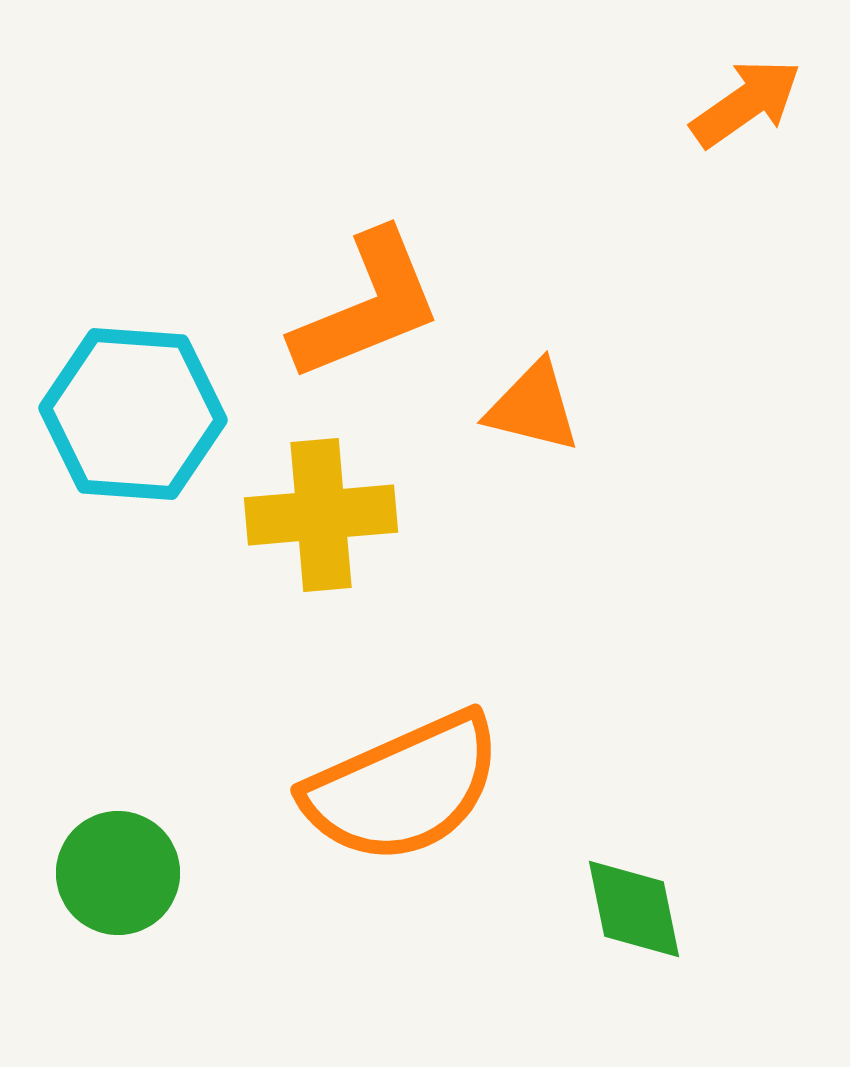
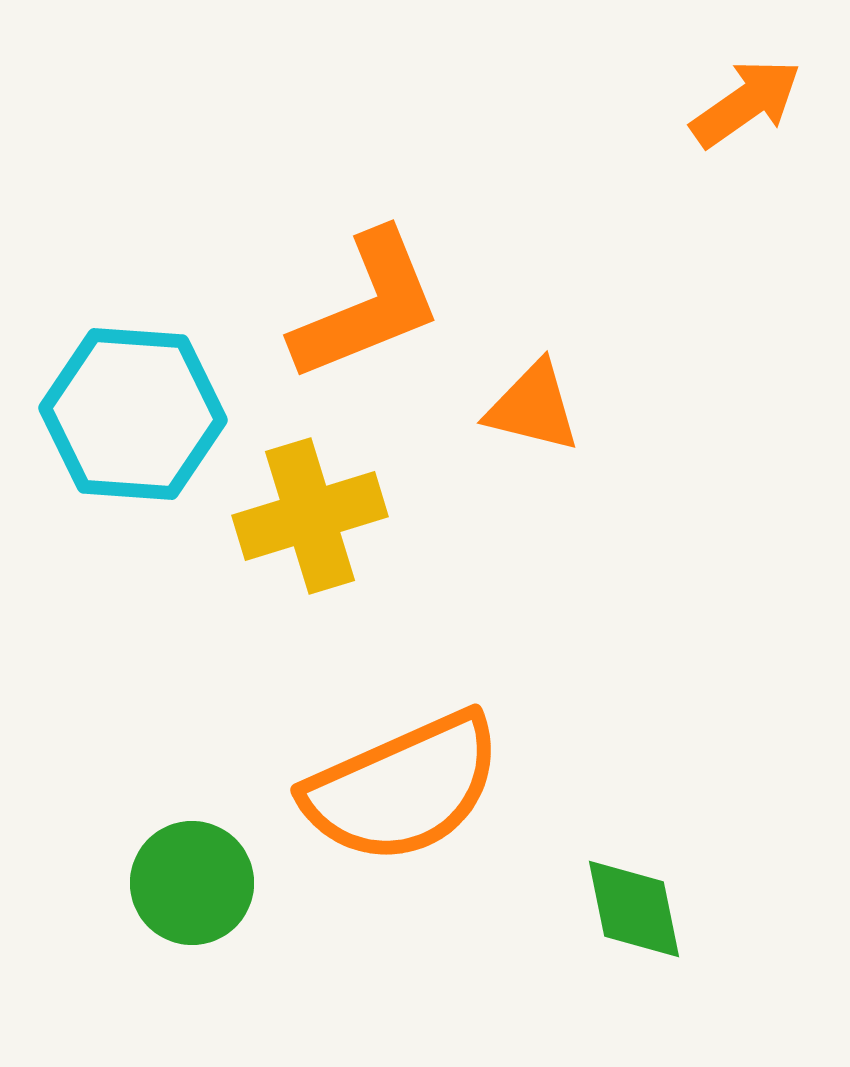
yellow cross: moved 11 px left, 1 px down; rotated 12 degrees counterclockwise
green circle: moved 74 px right, 10 px down
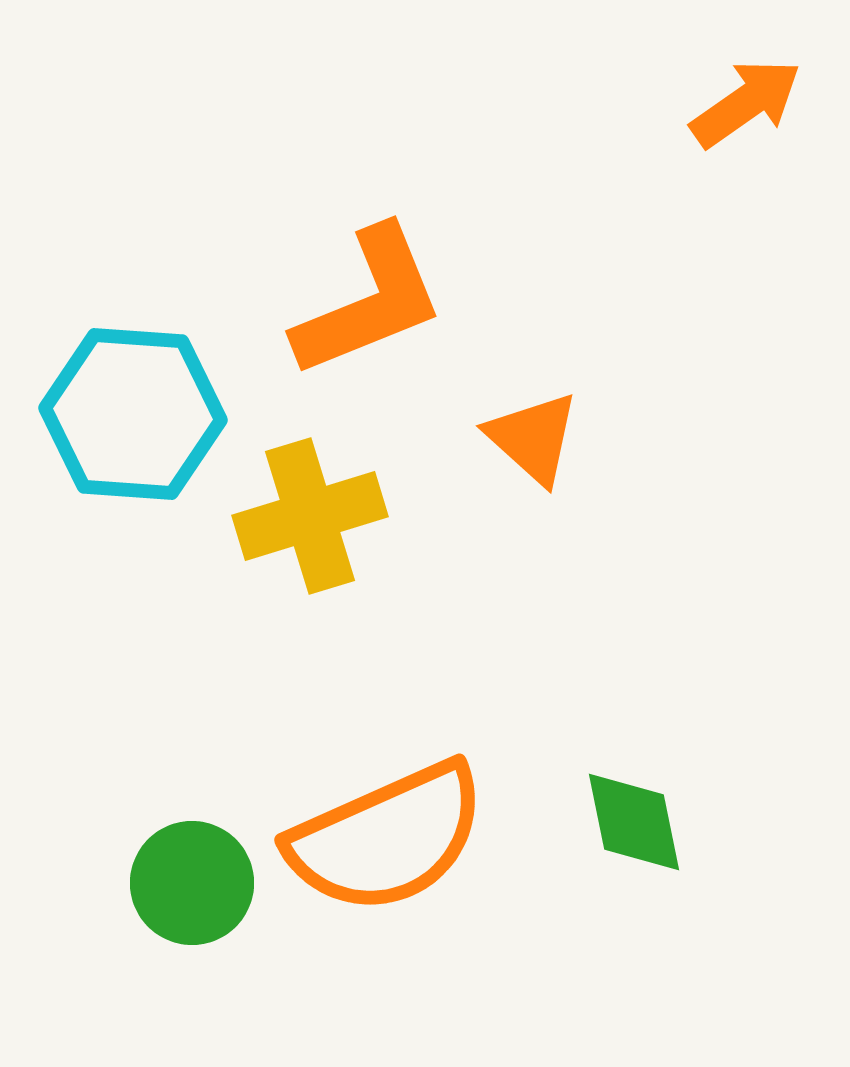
orange L-shape: moved 2 px right, 4 px up
orange triangle: moved 31 px down; rotated 28 degrees clockwise
orange semicircle: moved 16 px left, 50 px down
green diamond: moved 87 px up
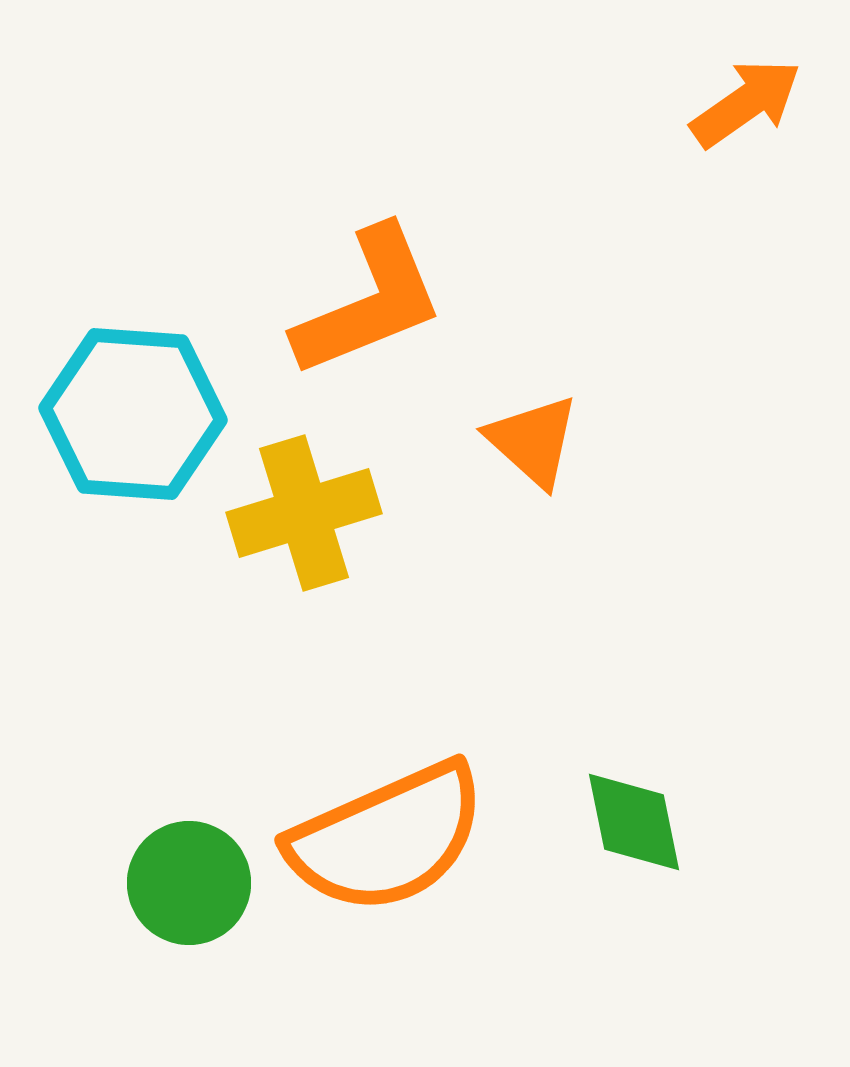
orange triangle: moved 3 px down
yellow cross: moved 6 px left, 3 px up
green circle: moved 3 px left
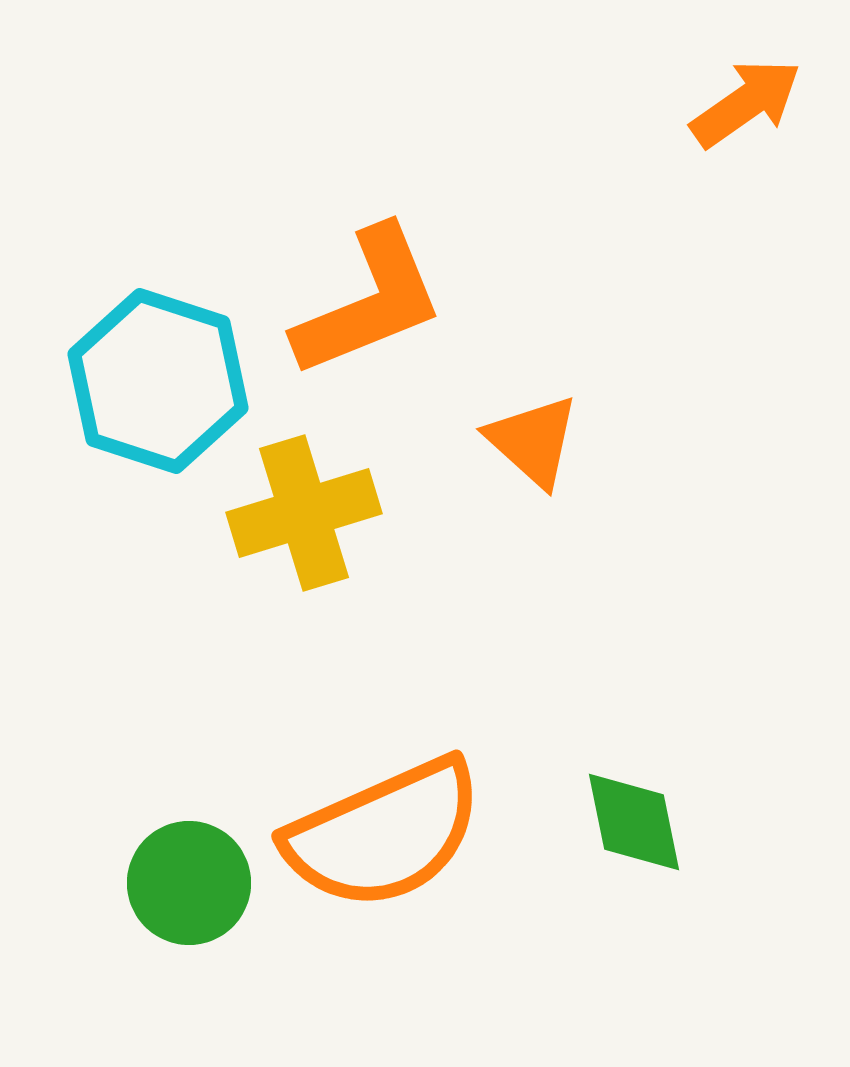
cyan hexagon: moved 25 px right, 33 px up; rotated 14 degrees clockwise
orange semicircle: moved 3 px left, 4 px up
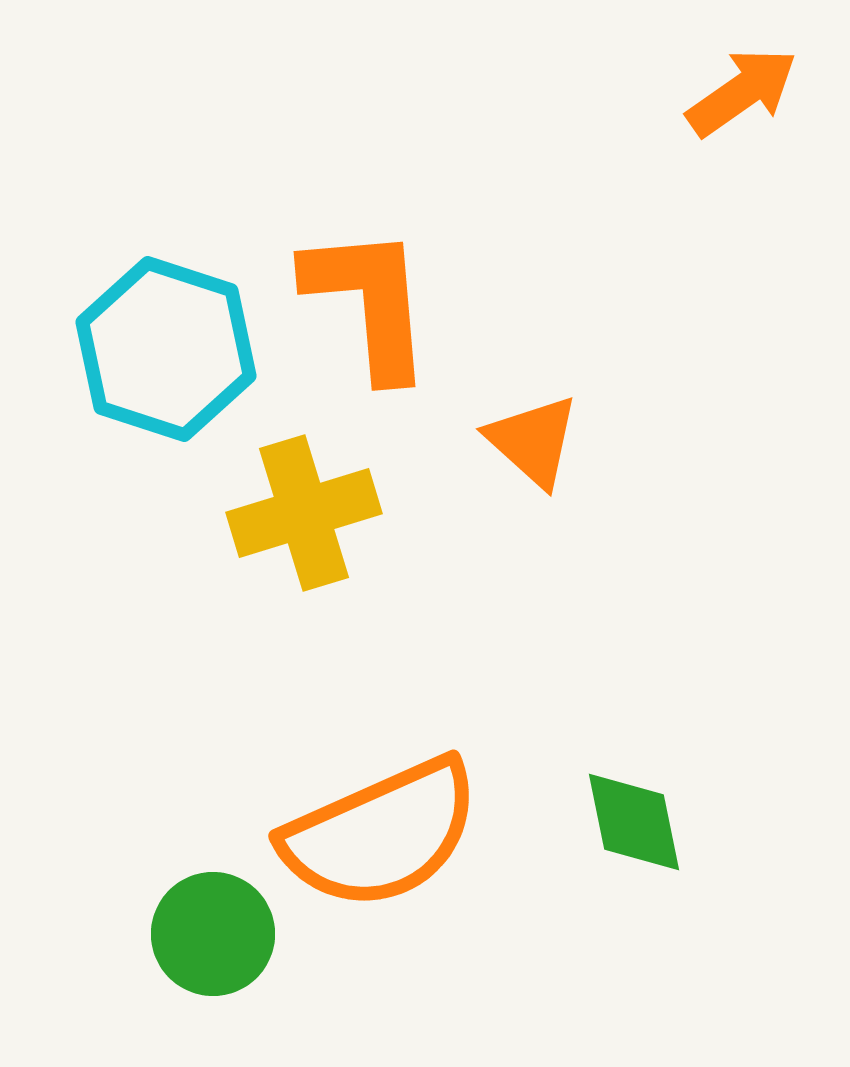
orange arrow: moved 4 px left, 11 px up
orange L-shape: rotated 73 degrees counterclockwise
cyan hexagon: moved 8 px right, 32 px up
orange semicircle: moved 3 px left
green circle: moved 24 px right, 51 px down
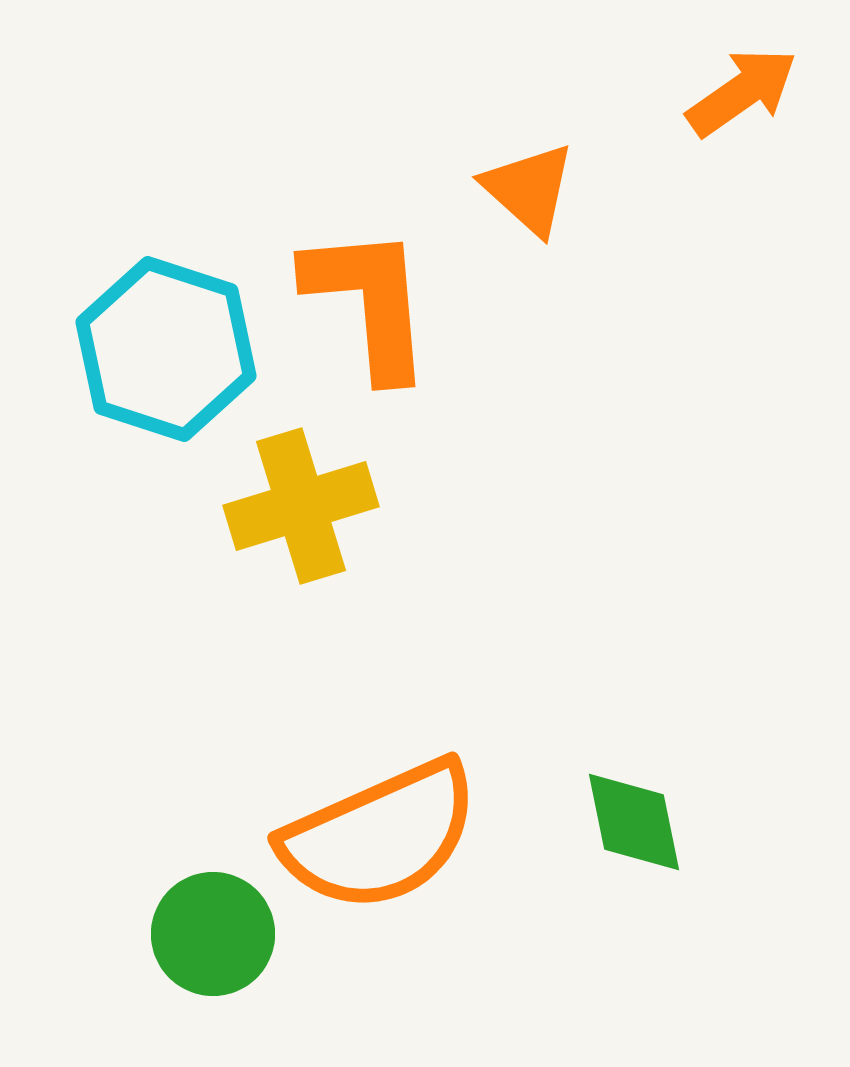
orange triangle: moved 4 px left, 252 px up
yellow cross: moved 3 px left, 7 px up
orange semicircle: moved 1 px left, 2 px down
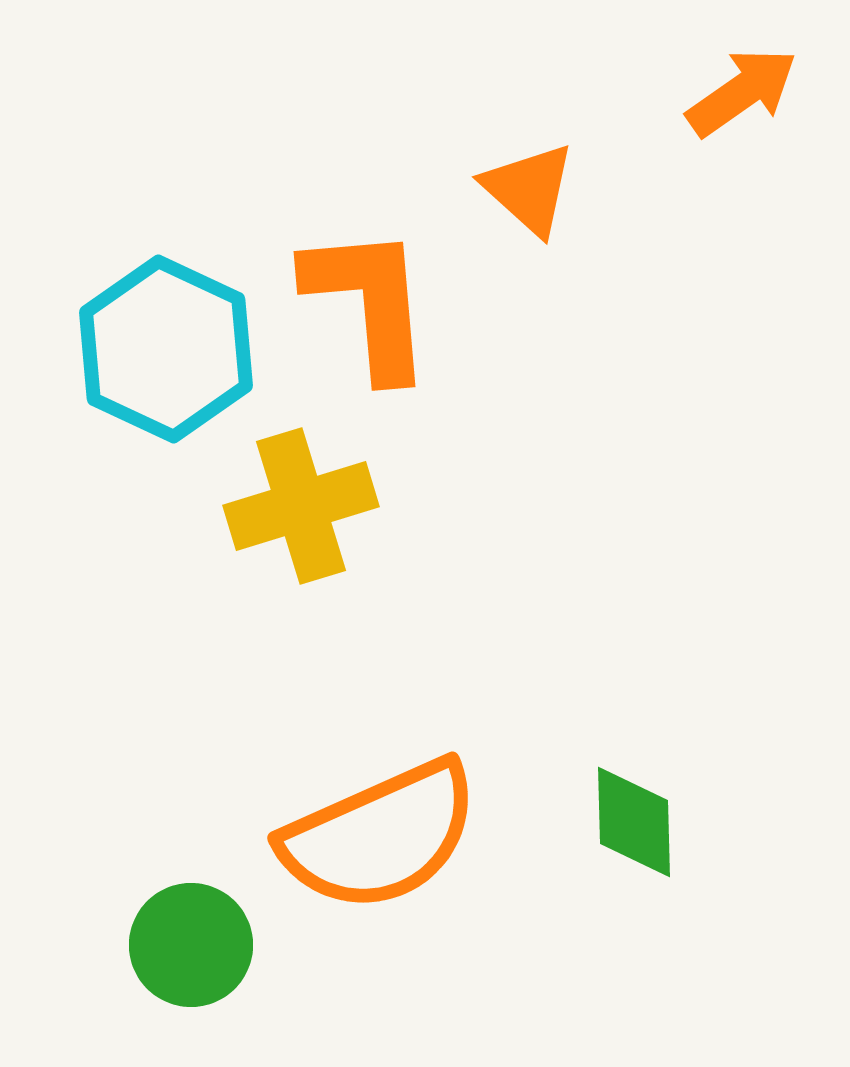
cyan hexagon: rotated 7 degrees clockwise
green diamond: rotated 10 degrees clockwise
green circle: moved 22 px left, 11 px down
